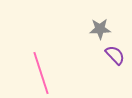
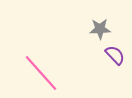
pink line: rotated 24 degrees counterclockwise
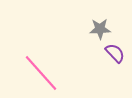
purple semicircle: moved 2 px up
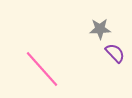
pink line: moved 1 px right, 4 px up
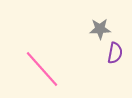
purple semicircle: rotated 55 degrees clockwise
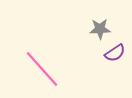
purple semicircle: rotated 45 degrees clockwise
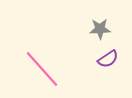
purple semicircle: moved 7 px left, 6 px down
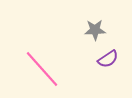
gray star: moved 5 px left, 1 px down
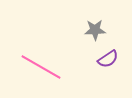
pink line: moved 1 px left, 2 px up; rotated 18 degrees counterclockwise
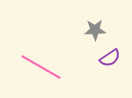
purple semicircle: moved 2 px right, 1 px up
